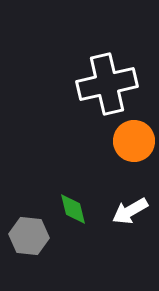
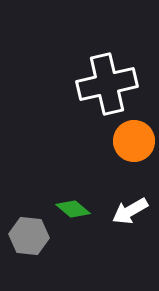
green diamond: rotated 36 degrees counterclockwise
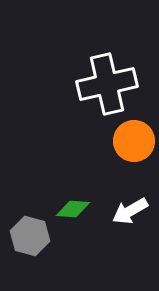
green diamond: rotated 36 degrees counterclockwise
gray hexagon: moved 1 px right; rotated 9 degrees clockwise
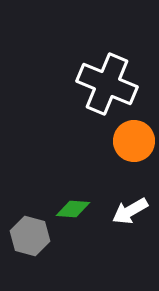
white cross: rotated 36 degrees clockwise
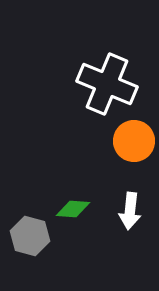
white arrow: rotated 54 degrees counterclockwise
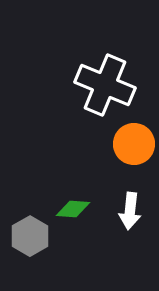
white cross: moved 2 px left, 1 px down
orange circle: moved 3 px down
gray hexagon: rotated 15 degrees clockwise
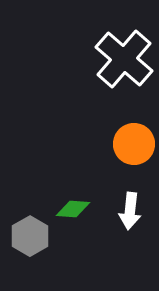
white cross: moved 19 px right, 26 px up; rotated 18 degrees clockwise
